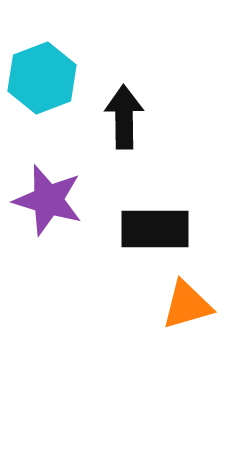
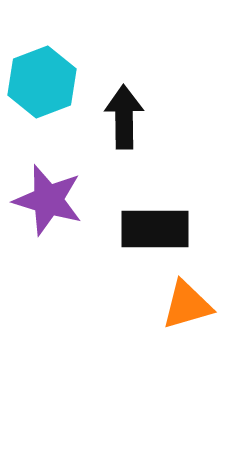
cyan hexagon: moved 4 px down
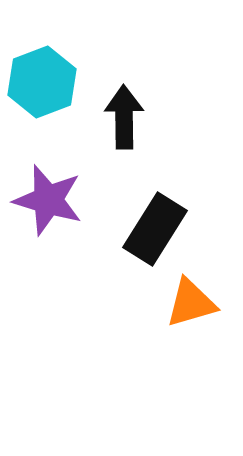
black rectangle: rotated 58 degrees counterclockwise
orange triangle: moved 4 px right, 2 px up
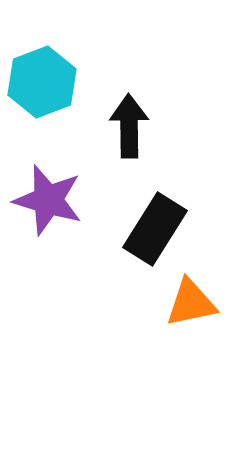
black arrow: moved 5 px right, 9 px down
orange triangle: rotated 4 degrees clockwise
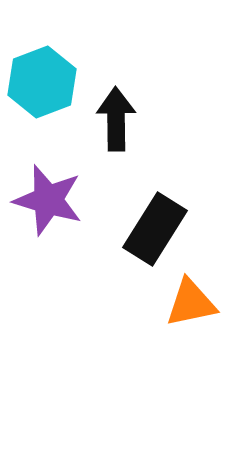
black arrow: moved 13 px left, 7 px up
